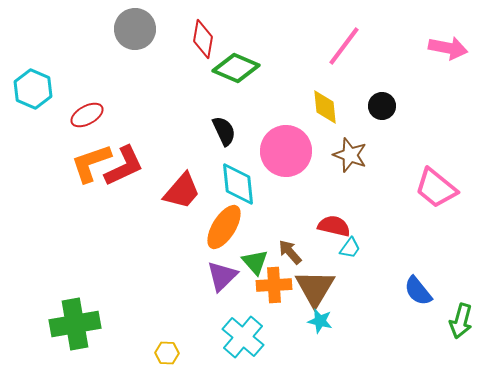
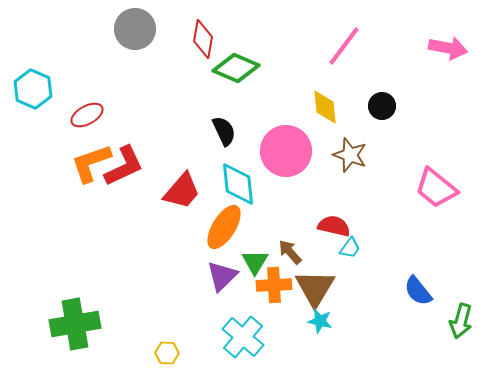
green triangle: rotated 12 degrees clockwise
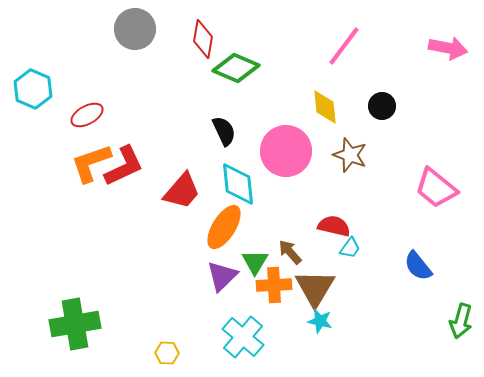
blue semicircle: moved 25 px up
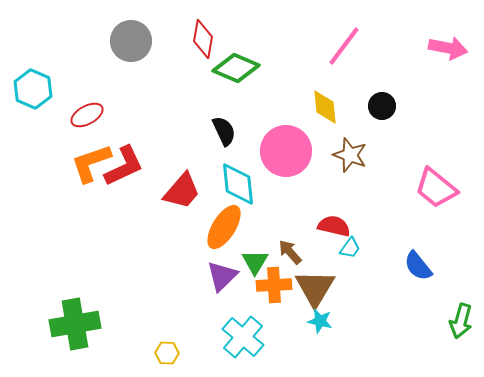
gray circle: moved 4 px left, 12 px down
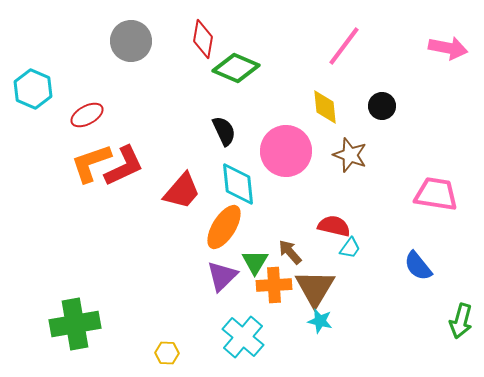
pink trapezoid: moved 6 px down; rotated 150 degrees clockwise
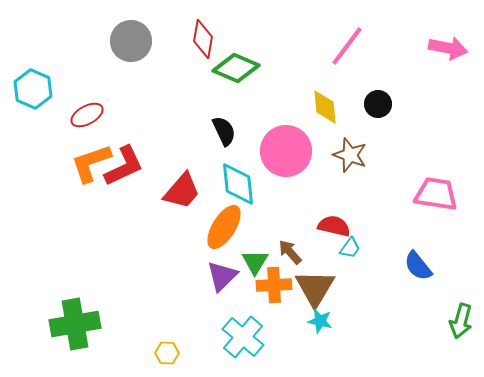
pink line: moved 3 px right
black circle: moved 4 px left, 2 px up
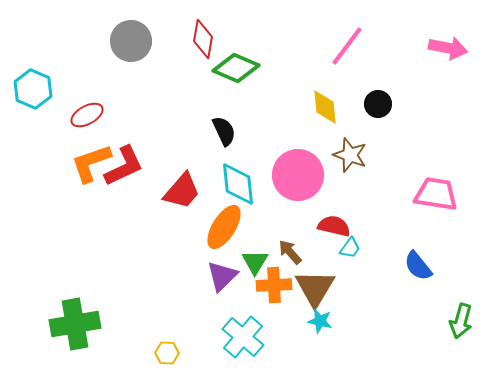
pink circle: moved 12 px right, 24 px down
